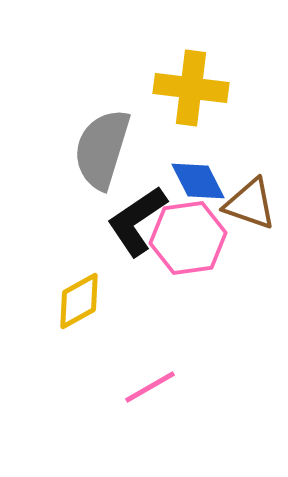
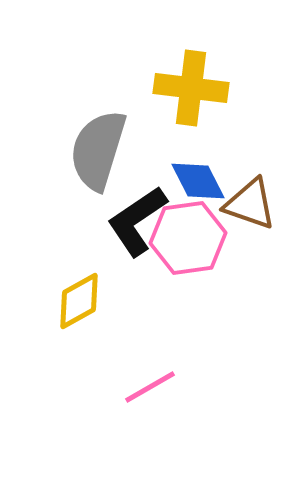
gray semicircle: moved 4 px left, 1 px down
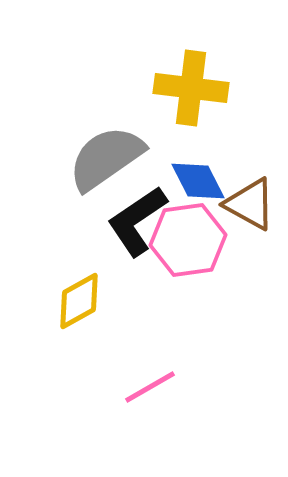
gray semicircle: moved 8 px right, 8 px down; rotated 38 degrees clockwise
brown triangle: rotated 10 degrees clockwise
pink hexagon: moved 2 px down
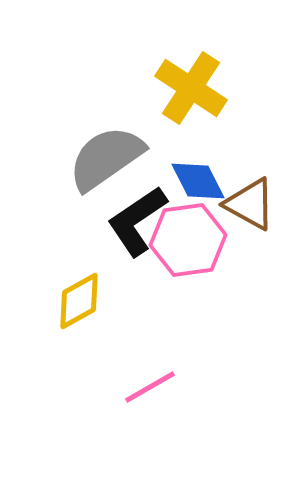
yellow cross: rotated 26 degrees clockwise
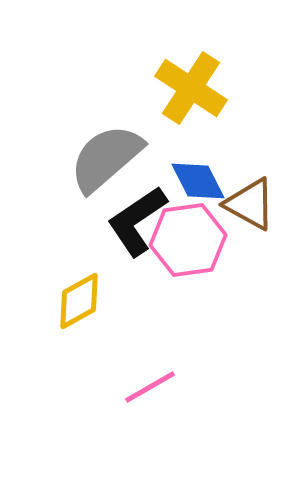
gray semicircle: rotated 6 degrees counterclockwise
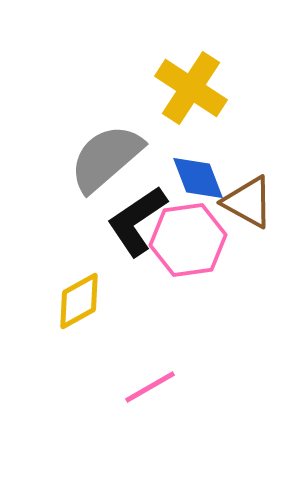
blue diamond: moved 3 px up; rotated 6 degrees clockwise
brown triangle: moved 2 px left, 2 px up
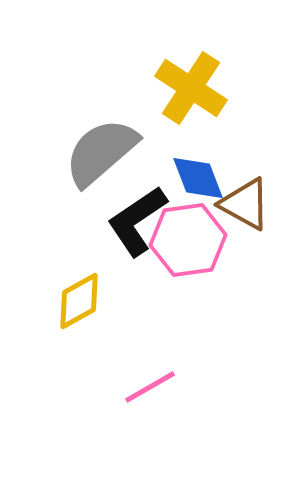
gray semicircle: moved 5 px left, 6 px up
brown triangle: moved 3 px left, 2 px down
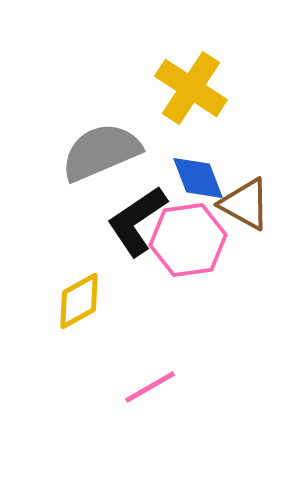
gray semicircle: rotated 18 degrees clockwise
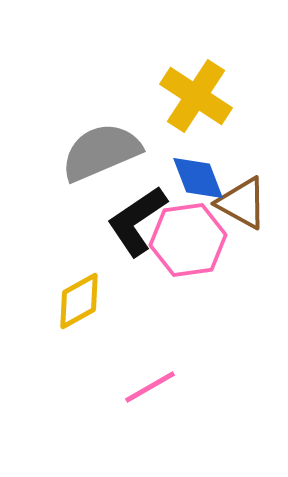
yellow cross: moved 5 px right, 8 px down
brown triangle: moved 3 px left, 1 px up
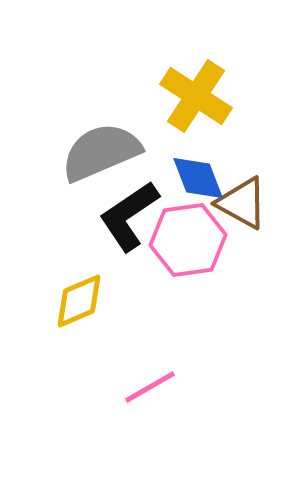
black L-shape: moved 8 px left, 5 px up
yellow diamond: rotated 6 degrees clockwise
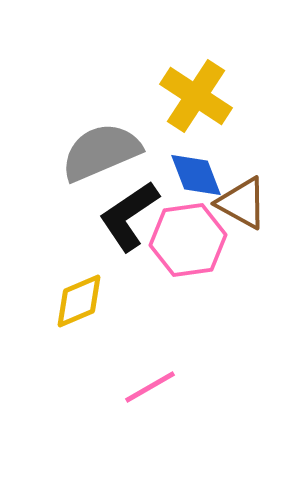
blue diamond: moved 2 px left, 3 px up
